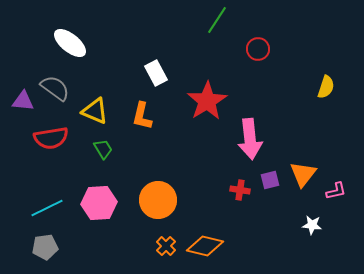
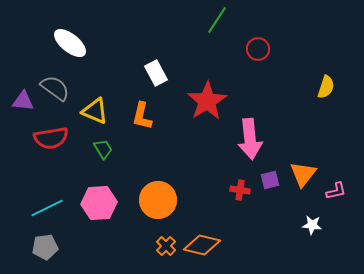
orange diamond: moved 3 px left, 1 px up
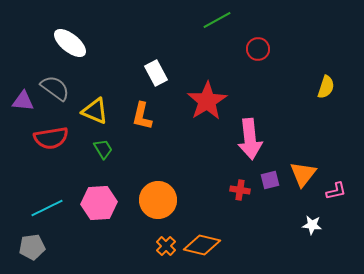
green line: rotated 28 degrees clockwise
gray pentagon: moved 13 px left
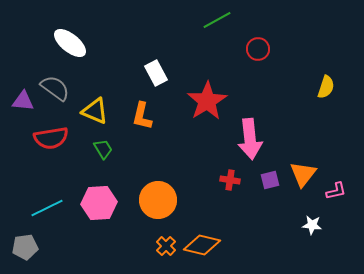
red cross: moved 10 px left, 10 px up
gray pentagon: moved 7 px left
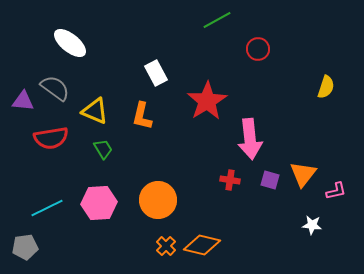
purple square: rotated 30 degrees clockwise
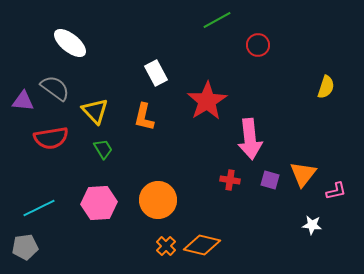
red circle: moved 4 px up
yellow triangle: rotated 24 degrees clockwise
orange L-shape: moved 2 px right, 1 px down
cyan line: moved 8 px left
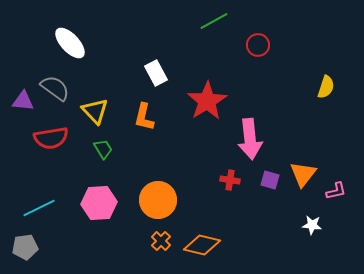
green line: moved 3 px left, 1 px down
white ellipse: rotated 8 degrees clockwise
orange cross: moved 5 px left, 5 px up
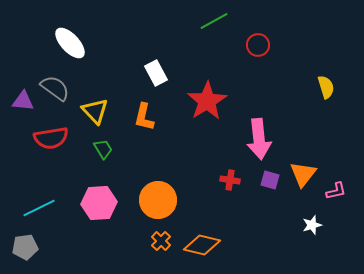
yellow semicircle: rotated 35 degrees counterclockwise
pink arrow: moved 9 px right
white star: rotated 24 degrees counterclockwise
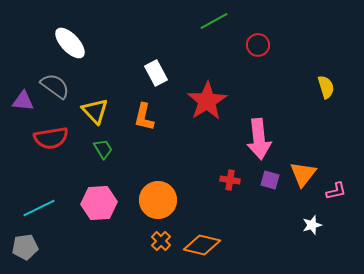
gray semicircle: moved 2 px up
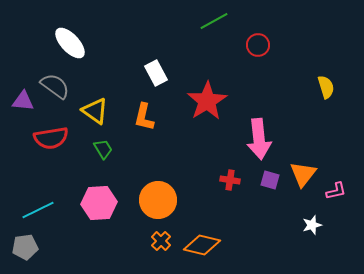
yellow triangle: rotated 12 degrees counterclockwise
cyan line: moved 1 px left, 2 px down
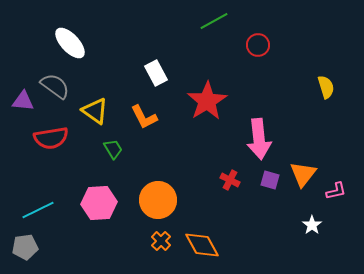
orange L-shape: rotated 40 degrees counterclockwise
green trapezoid: moved 10 px right
red cross: rotated 18 degrees clockwise
white star: rotated 18 degrees counterclockwise
orange diamond: rotated 48 degrees clockwise
